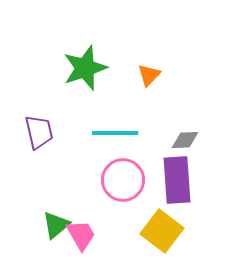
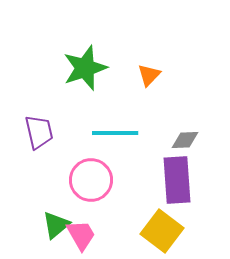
pink circle: moved 32 px left
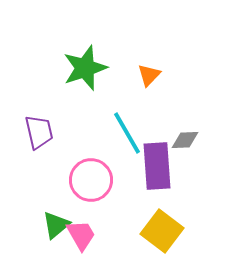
cyan line: moved 12 px right; rotated 60 degrees clockwise
purple rectangle: moved 20 px left, 14 px up
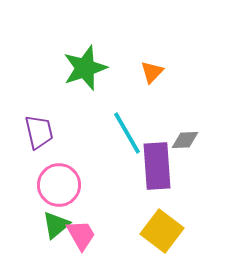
orange triangle: moved 3 px right, 3 px up
pink circle: moved 32 px left, 5 px down
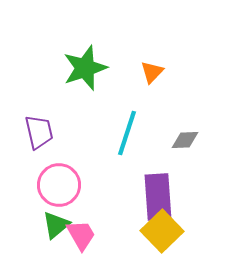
cyan line: rotated 48 degrees clockwise
purple rectangle: moved 1 px right, 31 px down
yellow square: rotated 9 degrees clockwise
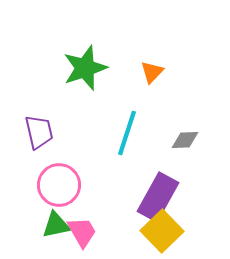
purple rectangle: rotated 33 degrees clockwise
green triangle: rotated 28 degrees clockwise
pink trapezoid: moved 1 px right, 3 px up
